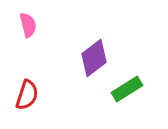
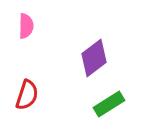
pink semicircle: moved 2 px left, 1 px down; rotated 15 degrees clockwise
green rectangle: moved 18 px left, 15 px down
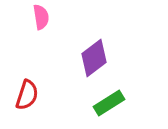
pink semicircle: moved 15 px right, 9 px up; rotated 10 degrees counterclockwise
green rectangle: moved 1 px up
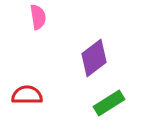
pink semicircle: moved 3 px left
red semicircle: rotated 108 degrees counterclockwise
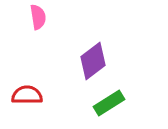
purple diamond: moved 1 px left, 3 px down
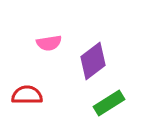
pink semicircle: moved 11 px right, 26 px down; rotated 90 degrees clockwise
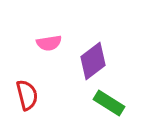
red semicircle: rotated 76 degrees clockwise
green rectangle: rotated 64 degrees clockwise
